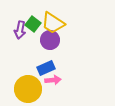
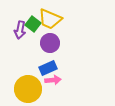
yellow trapezoid: moved 3 px left, 4 px up; rotated 10 degrees counterclockwise
purple circle: moved 3 px down
blue rectangle: moved 2 px right
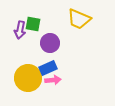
yellow trapezoid: moved 29 px right
green square: rotated 28 degrees counterclockwise
yellow circle: moved 11 px up
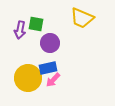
yellow trapezoid: moved 3 px right, 1 px up
green square: moved 3 px right
blue rectangle: rotated 12 degrees clockwise
pink arrow: rotated 140 degrees clockwise
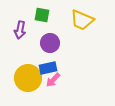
yellow trapezoid: moved 2 px down
green square: moved 6 px right, 9 px up
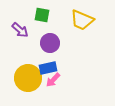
purple arrow: rotated 60 degrees counterclockwise
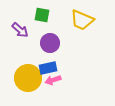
pink arrow: rotated 28 degrees clockwise
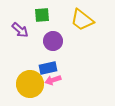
green square: rotated 14 degrees counterclockwise
yellow trapezoid: rotated 15 degrees clockwise
purple circle: moved 3 px right, 2 px up
yellow circle: moved 2 px right, 6 px down
